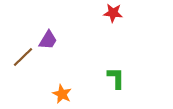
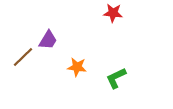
green L-shape: rotated 115 degrees counterclockwise
orange star: moved 15 px right, 27 px up; rotated 18 degrees counterclockwise
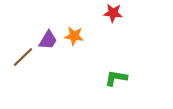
orange star: moved 3 px left, 31 px up
green L-shape: rotated 35 degrees clockwise
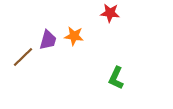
red star: moved 3 px left
purple trapezoid: rotated 15 degrees counterclockwise
green L-shape: rotated 75 degrees counterclockwise
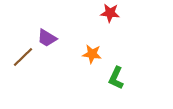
orange star: moved 18 px right, 18 px down
purple trapezoid: moved 1 px left, 2 px up; rotated 105 degrees clockwise
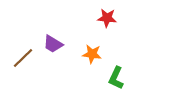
red star: moved 3 px left, 5 px down
purple trapezoid: moved 6 px right, 6 px down
brown line: moved 1 px down
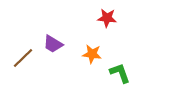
green L-shape: moved 4 px right, 5 px up; rotated 135 degrees clockwise
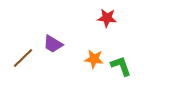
orange star: moved 2 px right, 5 px down
green L-shape: moved 1 px right, 7 px up
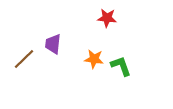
purple trapezoid: rotated 65 degrees clockwise
brown line: moved 1 px right, 1 px down
